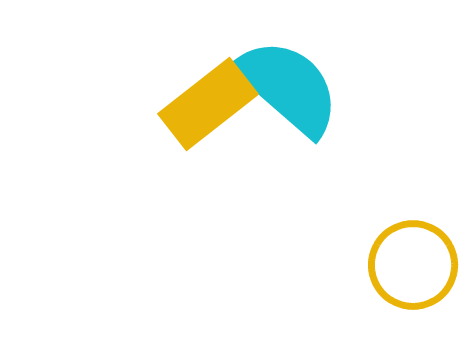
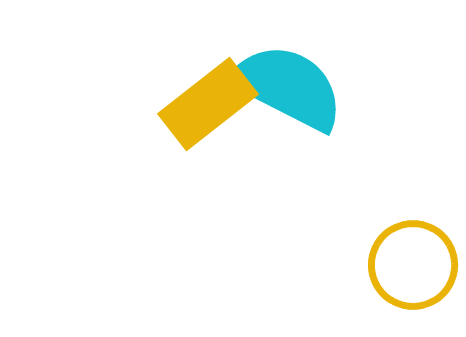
cyan semicircle: rotated 14 degrees counterclockwise
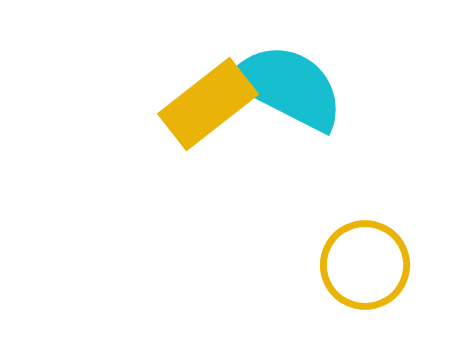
yellow circle: moved 48 px left
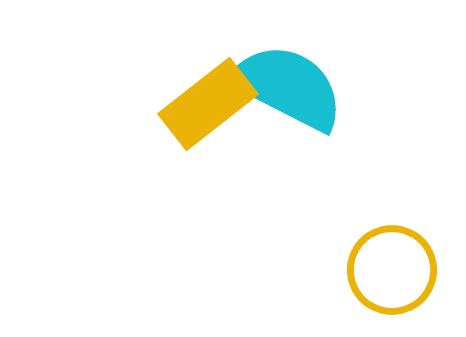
yellow circle: moved 27 px right, 5 px down
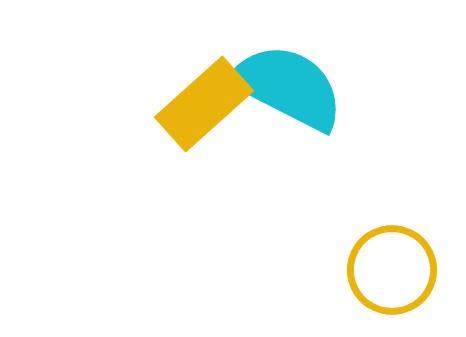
yellow rectangle: moved 4 px left; rotated 4 degrees counterclockwise
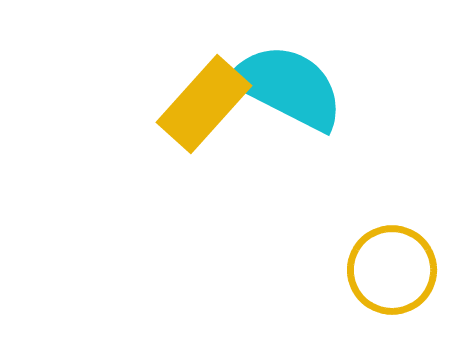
yellow rectangle: rotated 6 degrees counterclockwise
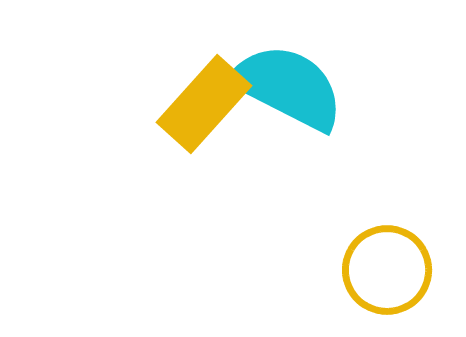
yellow circle: moved 5 px left
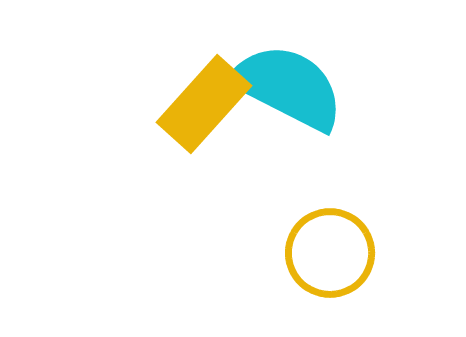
yellow circle: moved 57 px left, 17 px up
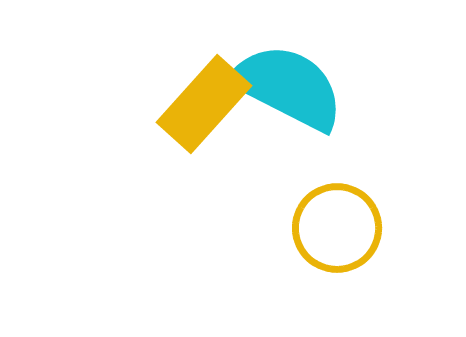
yellow circle: moved 7 px right, 25 px up
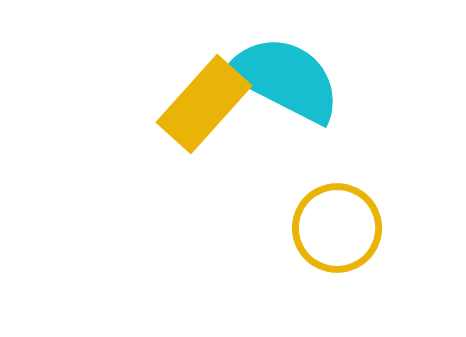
cyan semicircle: moved 3 px left, 8 px up
